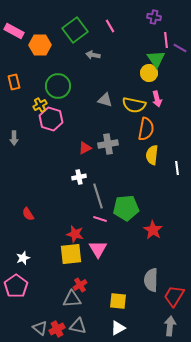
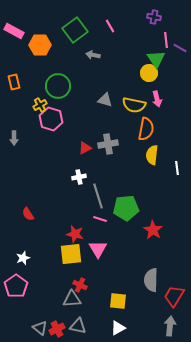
red cross at (80, 285): rotated 32 degrees counterclockwise
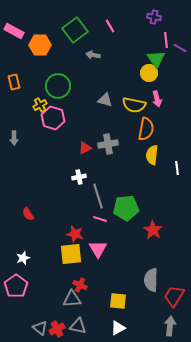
pink hexagon at (51, 119): moved 2 px right, 1 px up
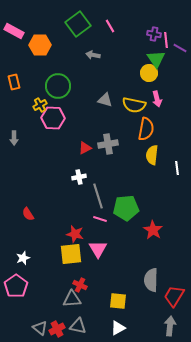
purple cross at (154, 17): moved 17 px down
green square at (75, 30): moved 3 px right, 6 px up
pink hexagon at (53, 118): rotated 15 degrees counterclockwise
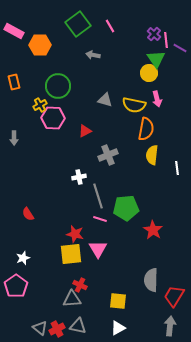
purple cross at (154, 34): rotated 32 degrees clockwise
gray cross at (108, 144): moved 11 px down; rotated 12 degrees counterclockwise
red triangle at (85, 148): moved 17 px up
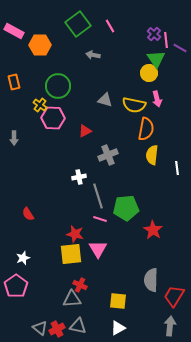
yellow cross at (40, 105): rotated 24 degrees counterclockwise
